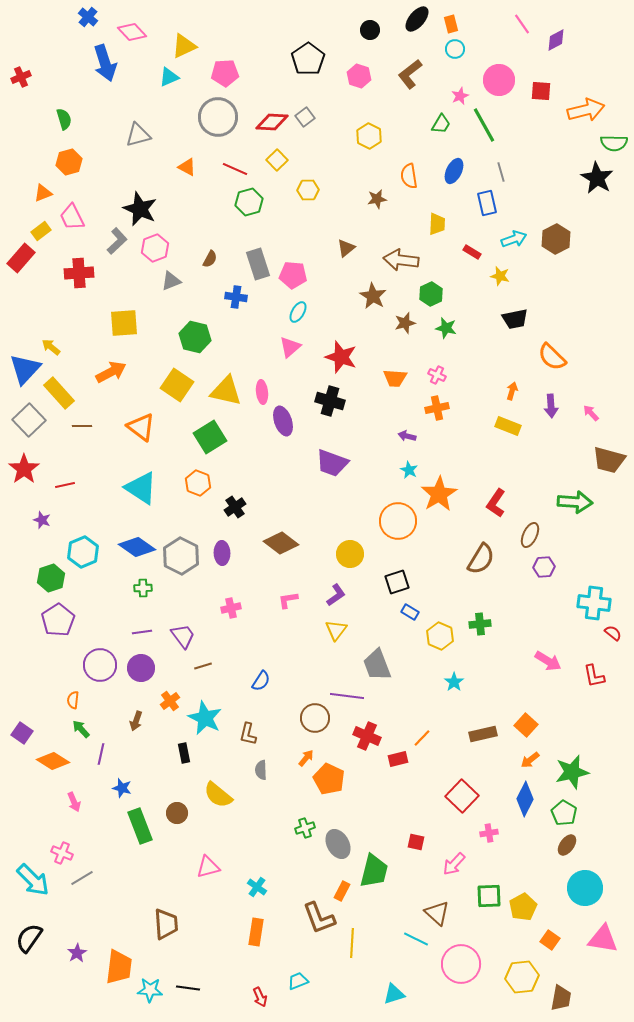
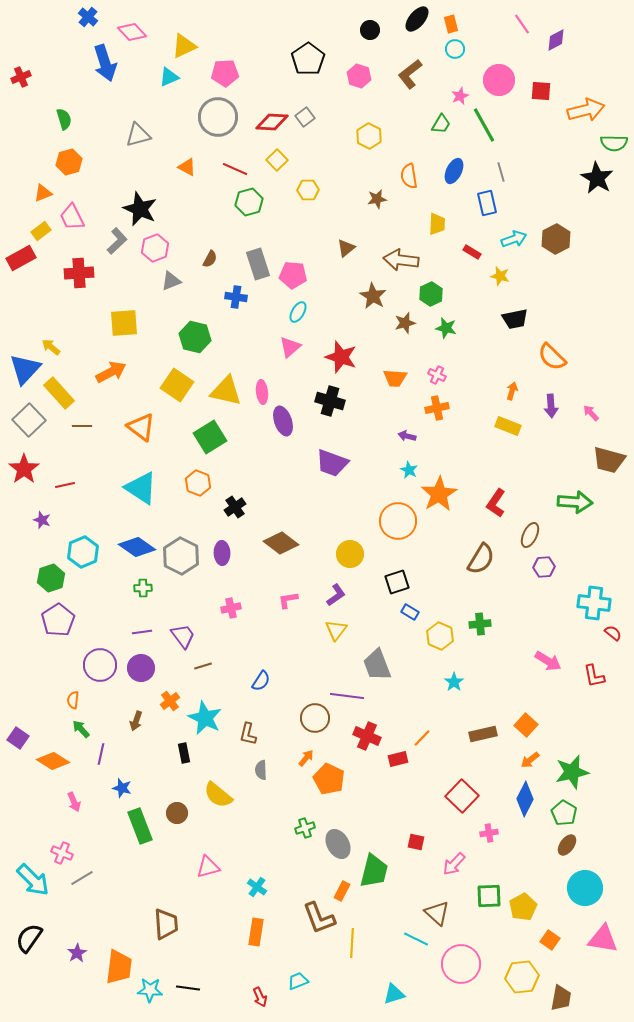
red rectangle at (21, 258): rotated 20 degrees clockwise
purple square at (22, 733): moved 4 px left, 5 px down
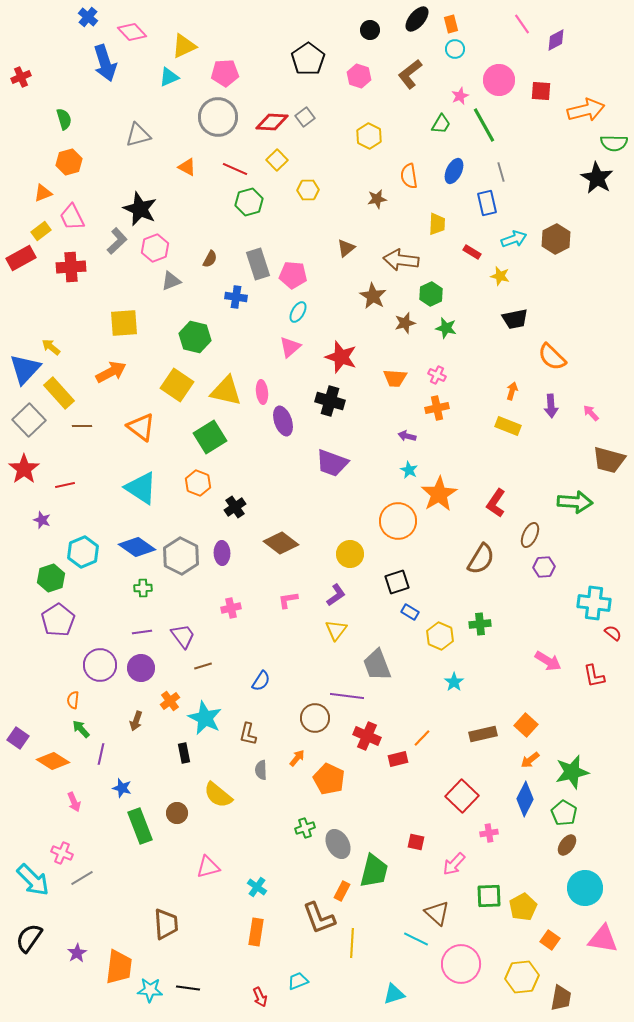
red cross at (79, 273): moved 8 px left, 6 px up
orange arrow at (306, 758): moved 9 px left
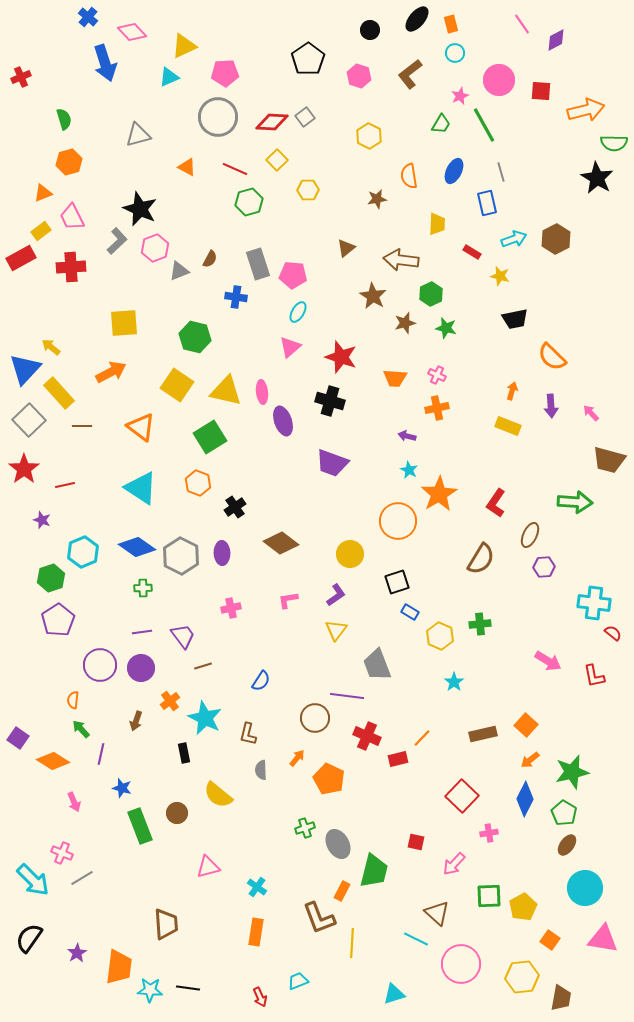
cyan circle at (455, 49): moved 4 px down
gray triangle at (171, 281): moved 8 px right, 10 px up
